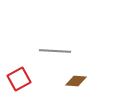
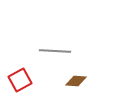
red square: moved 1 px right, 1 px down
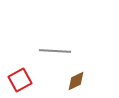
brown diamond: rotated 30 degrees counterclockwise
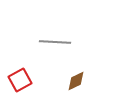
gray line: moved 9 px up
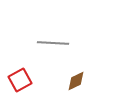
gray line: moved 2 px left, 1 px down
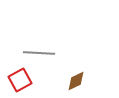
gray line: moved 14 px left, 10 px down
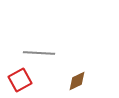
brown diamond: moved 1 px right
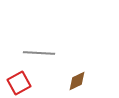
red square: moved 1 px left, 3 px down
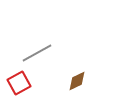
gray line: moved 2 px left; rotated 32 degrees counterclockwise
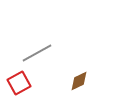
brown diamond: moved 2 px right
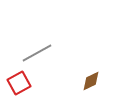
brown diamond: moved 12 px right
